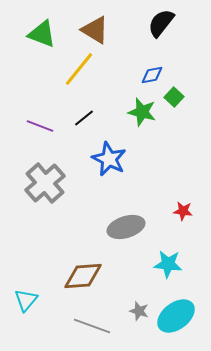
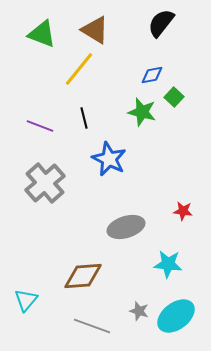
black line: rotated 65 degrees counterclockwise
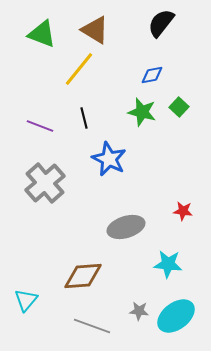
green square: moved 5 px right, 10 px down
gray star: rotated 12 degrees counterclockwise
